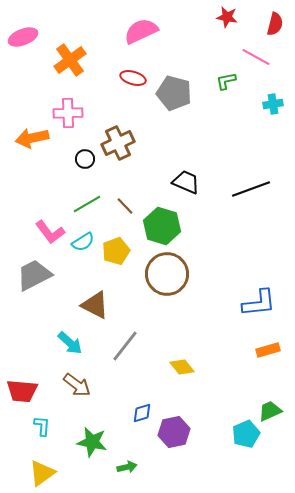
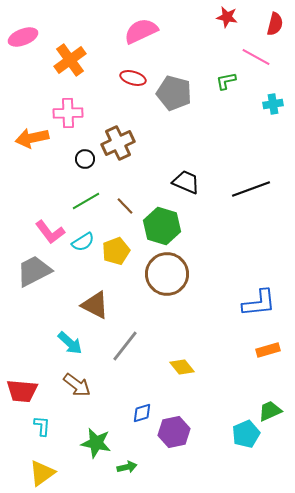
green line: moved 1 px left, 3 px up
gray trapezoid: moved 4 px up
green star: moved 4 px right, 1 px down
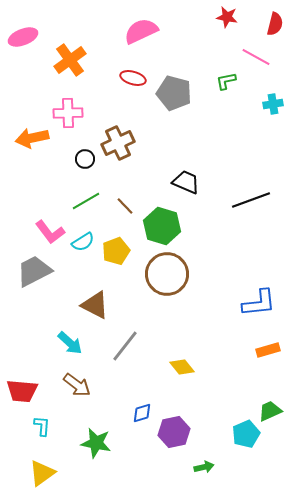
black line: moved 11 px down
green arrow: moved 77 px right
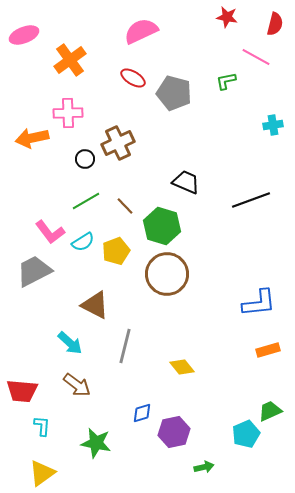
pink ellipse: moved 1 px right, 2 px up
red ellipse: rotated 15 degrees clockwise
cyan cross: moved 21 px down
gray line: rotated 24 degrees counterclockwise
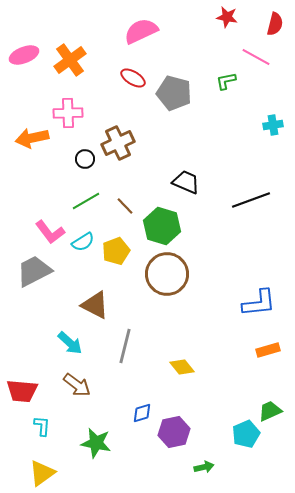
pink ellipse: moved 20 px down
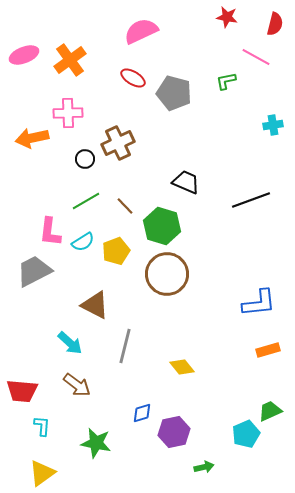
pink L-shape: rotated 44 degrees clockwise
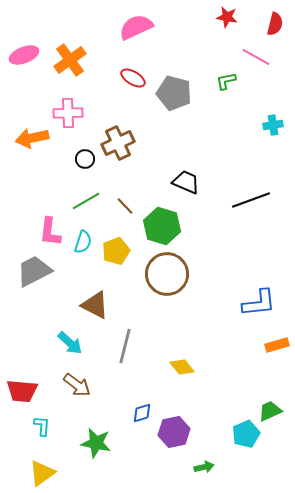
pink semicircle: moved 5 px left, 4 px up
cyan semicircle: rotated 40 degrees counterclockwise
orange rectangle: moved 9 px right, 5 px up
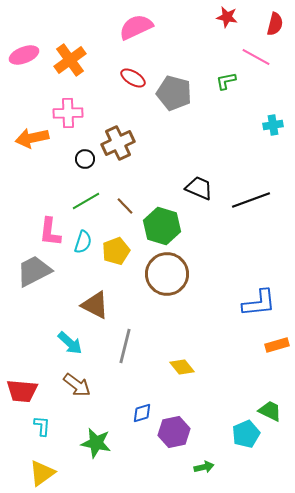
black trapezoid: moved 13 px right, 6 px down
green trapezoid: rotated 50 degrees clockwise
